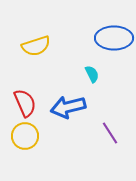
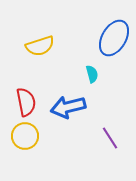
blue ellipse: rotated 60 degrees counterclockwise
yellow semicircle: moved 4 px right
cyan semicircle: rotated 12 degrees clockwise
red semicircle: moved 1 px right, 1 px up; rotated 12 degrees clockwise
purple line: moved 5 px down
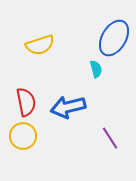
yellow semicircle: moved 1 px up
cyan semicircle: moved 4 px right, 5 px up
yellow circle: moved 2 px left
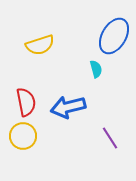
blue ellipse: moved 2 px up
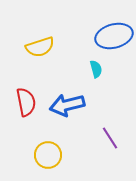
blue ellipse: rotated 45 degrees clockwise
yellow semicircle: moved 2 px down
blue arrow: moved 1 px left, 2 px up
yellow circle: moved 25 px right, 19 px down
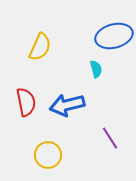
yellow semicircle: rotated 48 degrees counterclockwise
